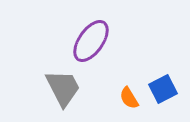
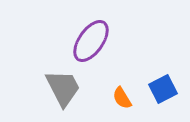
orange semicircle: moved 7 px left
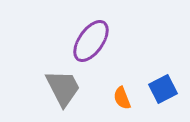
orange semicircle: rotated 10 degrees clockwise
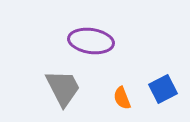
purple ellipse: rotated 63 degrees clockwise
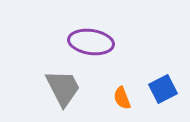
purple ellipse: moved 1 px down
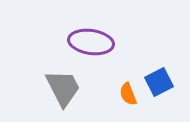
blue square: moved 4 px left, 7 px up
orange semicircle: moved 6 px right, 4 px up
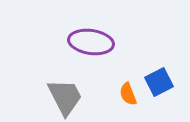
gray trapezoid: moved 2 px right, 9 px down
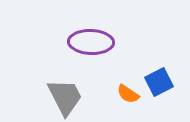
purple ellipse: rotated 6 degrees counterclockwise
orange semicircle: rotated 35 degrees counterclockwise
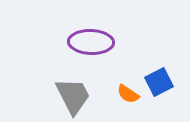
gray trapezoid: moved 8 px right, 1 px up
